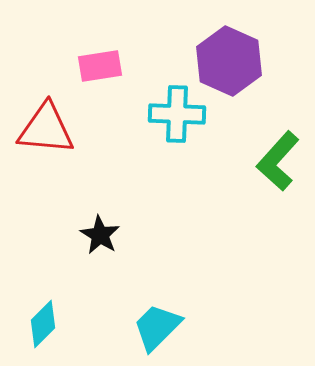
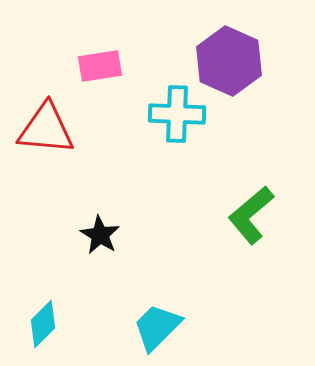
green L-shape: moved 27 px left, 54 px down; rotated 8 degrees clockwise
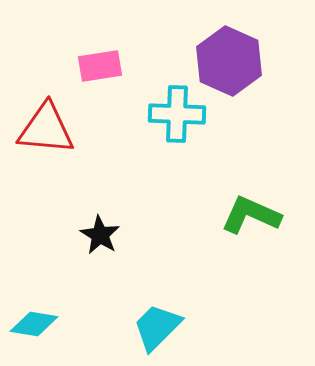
green L-shape: rotated 64 degrees clockwise
cyan diamond: moved 9 px left; rotated 54 degrees clockwise
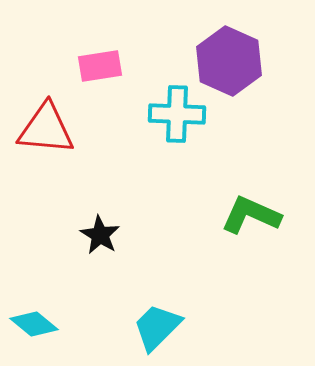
cyan diamond: rotated 30 degrees clockwise
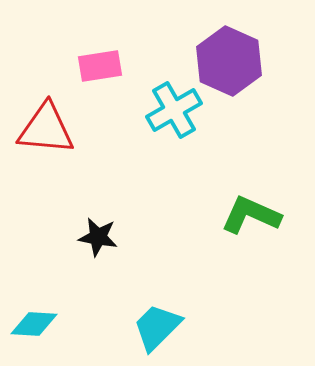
cyan cross: moved 3 px left, 4 px up; rotated 32 degrees counterclockwise
black star: moved 2 px left, 2 px down; rotated 21 degrees counterclockwise
cyan diamond: rotated 36 degrees counterclockwise
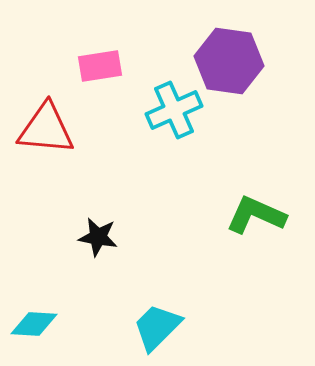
purple hexagon: rotated 16 degrees counterclockwise
cyan cross: rotated 6 degrees clockwise
green L-shape: moved 5 px right
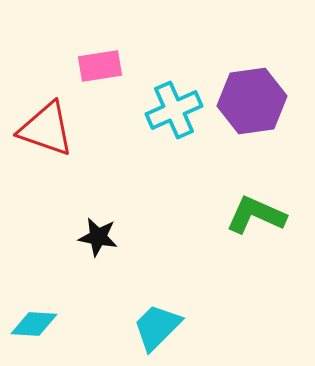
purple hexagon: moved 23 px right, 40 px down; rotated 16 degrees counterclockwise
red triangle: rotated 14 degrees clockwise
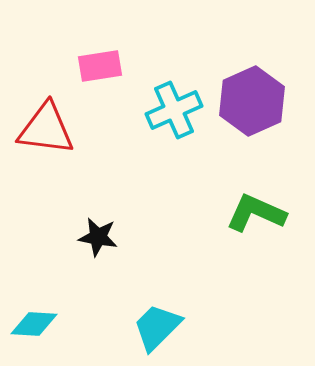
purple hexagon: rotated 16 degrees counterclockwise
red triangle: rotated 12 degrees counterclockwise
green L-shape: moved 2 px up
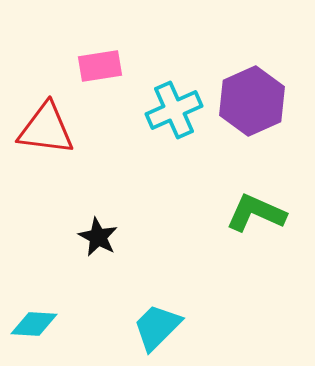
black star: rotated 18 degrees clockwise
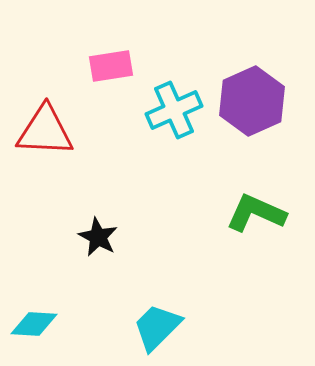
pink rectangle: moved 11 px right
red triangle: moved 1 px left, 2 px down; rotated 4 degrees counterclockwise
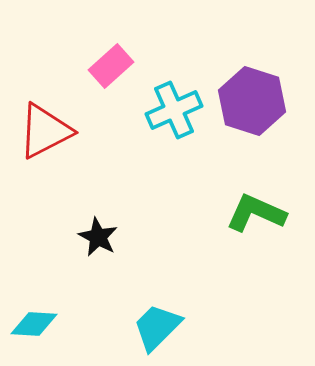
pink rectangle: rotated 33 degrees counterclockwise
purple hexagon: rotated 18 degrees counterclockwise
red triangle: rotated 30 degrees counterclockwise
